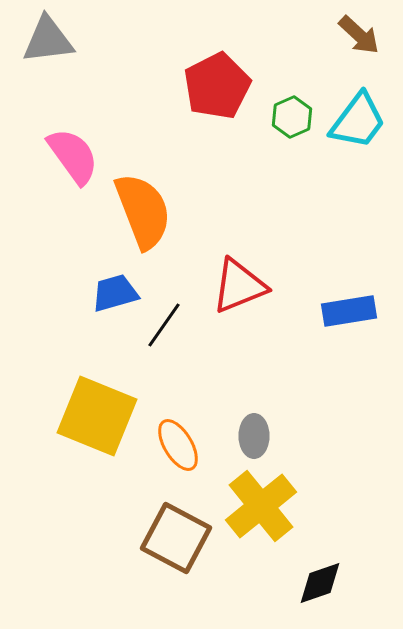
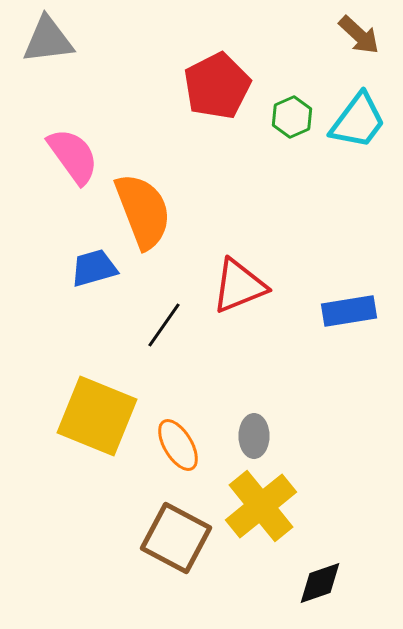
blue trapezoid: moved 21 px left, 25 px up
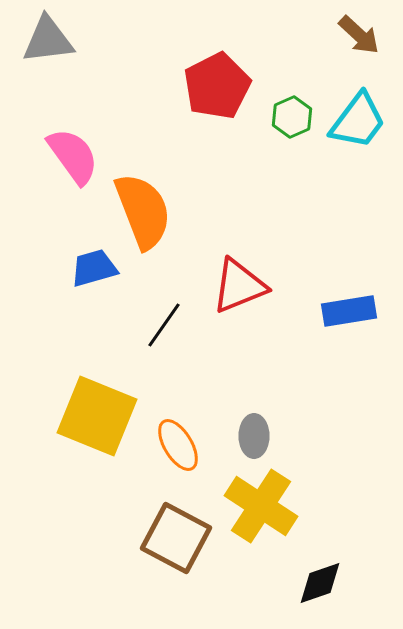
yellow cross: rotated 18 degrees counterclockwise
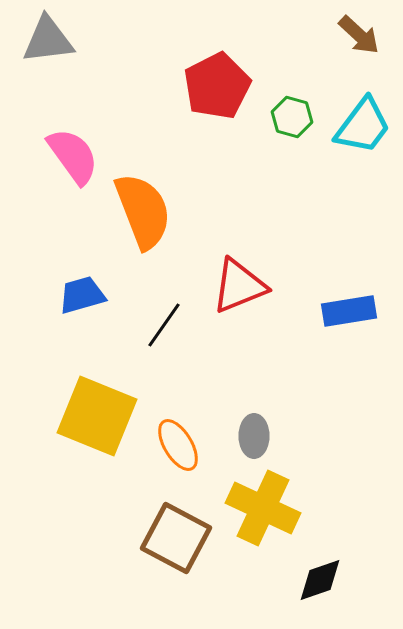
green hexagon: rotated 21 degrees counterclockwise
cyan trapezoid: moved 5 px right, 5 px down
blue trapezoid: moved 12 px left, 27 px down
yellow cross: moved 2 px right, 2 px down; rotated 8 degrees counterclockwise
black diamond: moved 3 px up
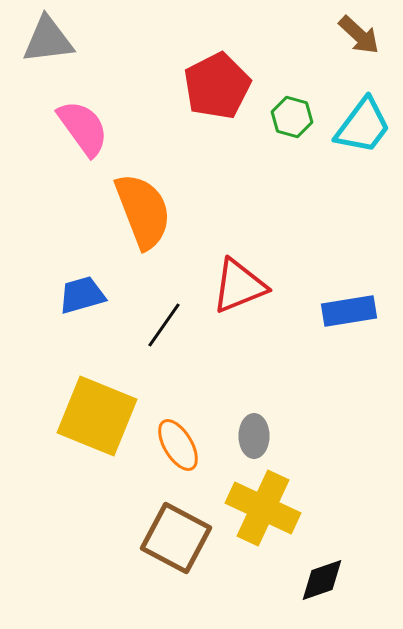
pink semicircle: moved 10 px right, 28 px up
black diamond: moved 2 px right
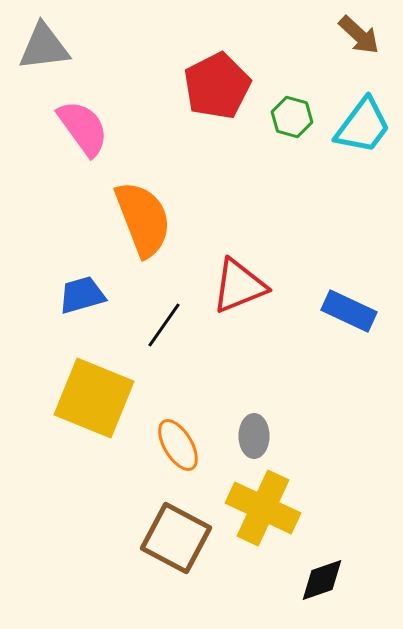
gray triangle: moved 4 px left, 7 px down
orange semicircle: moved 8 px down
blue rectangle: rotated 34 degrees clockwise
yellow square: moved 3 px left, 18 px up
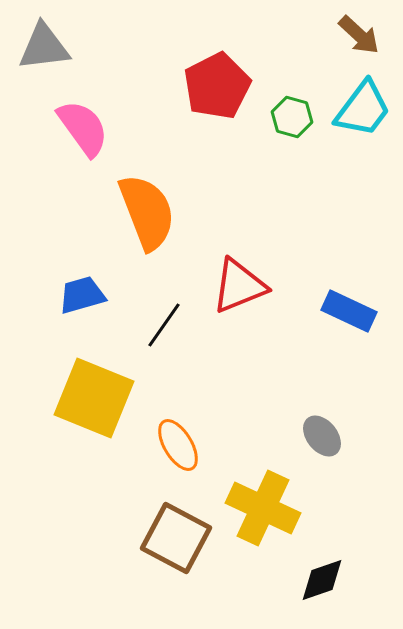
cyan trapezoid: moved 17 px up
orange semicircle: moved 4 px right, 7 px up
gray ellipse: moved 68 px right; rotated 39 degrees counterclockwise
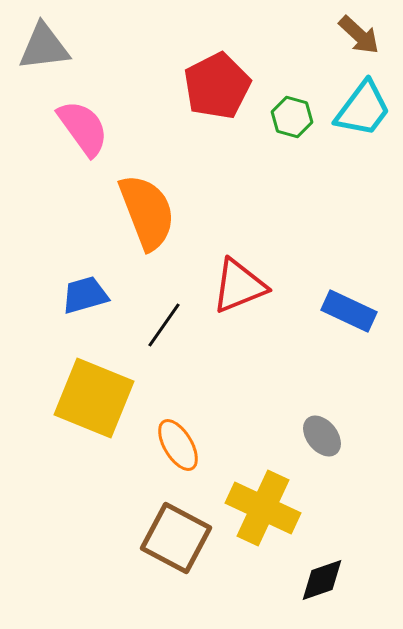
blue trapezoid: moved 3 px right
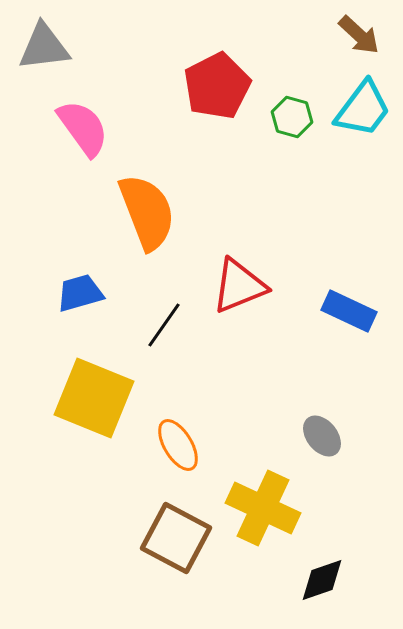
blue trapezoid: moved 5 px left, 2 px up
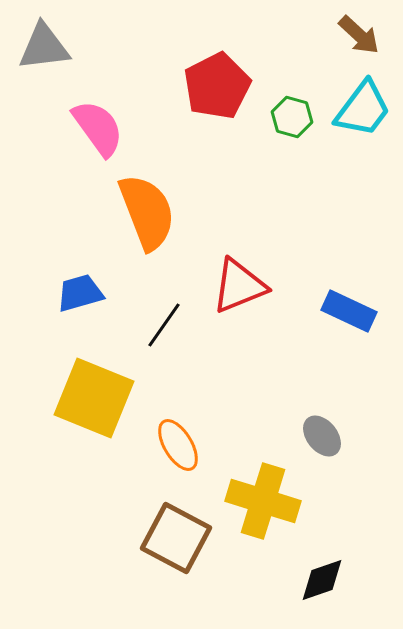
pink semicircle: moved 15 px right
yellow cross: moved 7 px up; rotated 8 degrees counterclockwise
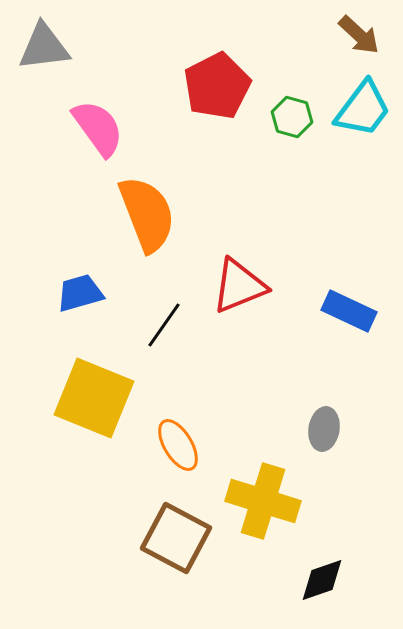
orange semicircle: moved 2 px down
gray ellipse: moved 2 px right, 7 px up; rotated 48 degrees clockwise
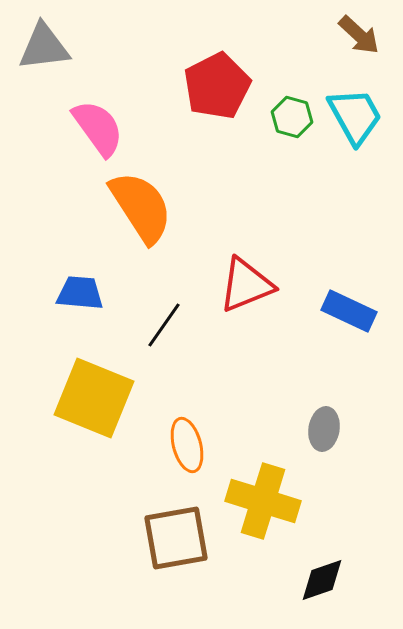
cyan trapezoid: moved 8 px left, 7 px down; rotated 66 degrees counterclockwise
orange semicircle: moved 6 px left, 7 px up; rotated 12 degrees counterclockwise
red triangle: moved 7 px right, 1 px up
blue trapezoid: rotated 21 degrees clockwise
orange ellipse: moved 9 px right; rotated 16 degrees clockwise
brown square: rotated 38 degrees counterclockwise
